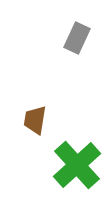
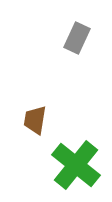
green cross: moved 1 px left; rotated 9 degrees counterclockwise
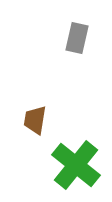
gray rectangle: rotated 12 degrees counterclockwise
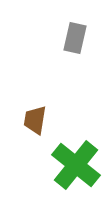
gray rectangle: moved 2 px left
